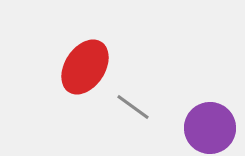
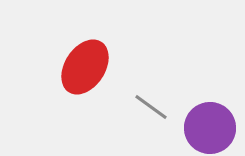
gray line: moved 18 px right
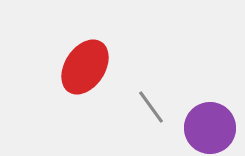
gray line: rotated 18 degrees clockwise
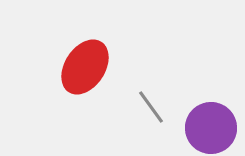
purple circle: moved 1 px right
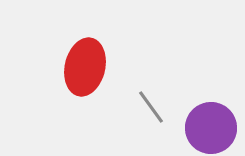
red ellipse: rotated 20 degrees counterclockwise
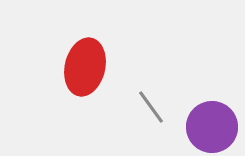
purple circle: moved 1 px right, 1 px up
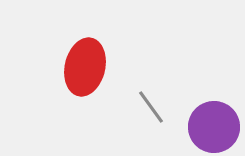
purple circle: moved 2 px right
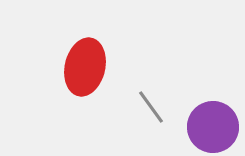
purple circle: moved 1 px left
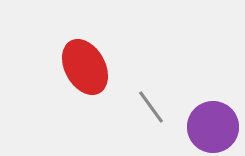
red ellipse: rotated 42 degrees counterclockwise
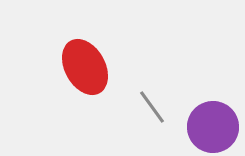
gray line: moved 1 px right
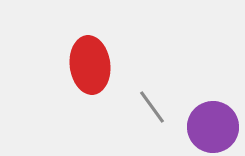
red ellipse: moved 5 px right, 2 px up; rotated 22 degrees clockwise
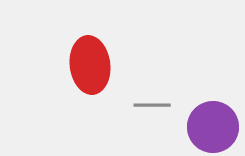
gray line: moved 2 px up; rotated 54 degrees counterclockwise
